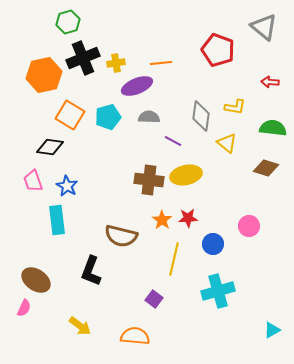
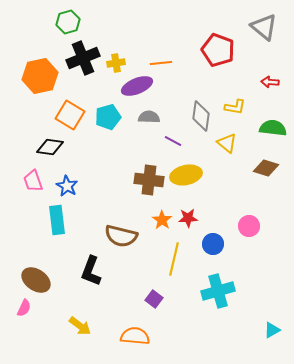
orange hexagon: moved 4 px left, 1 px down
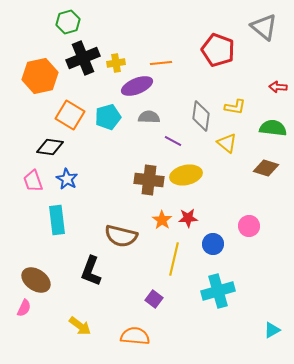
red arrow: moved 8 px right, 5 px down
blue star: moved 7 px up
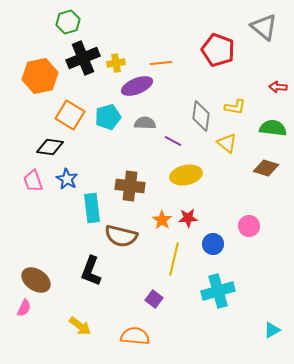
gray semicircle: moved 4 px left, 6 px down
brown cross: moved 19 px left, 6 px down
cyan rectangle: moved 35 px right, 12 px up
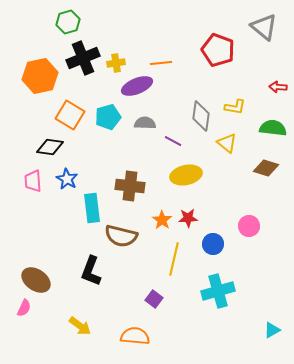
pink trapezoid: rotated 15 degrees clockwise
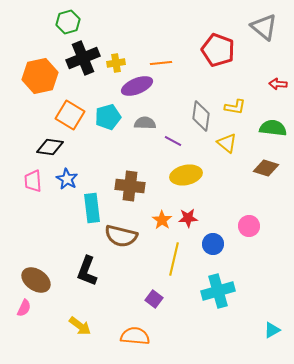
red arrow: moved 3 px up
black L-shape: moved 4 px left
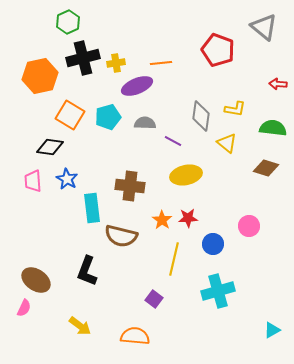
green hexagon: rotated 10 degrees counterclockwise
black cross: rotated 8 degrees clockwise
yellow L-shape: moved 2 px down
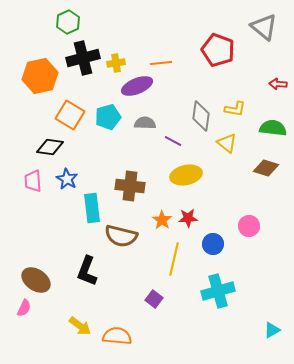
orange semicircle: moved 18 px left
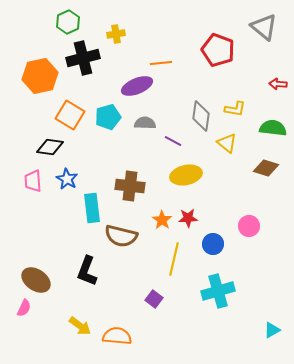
yellow cross: moved 29 px up
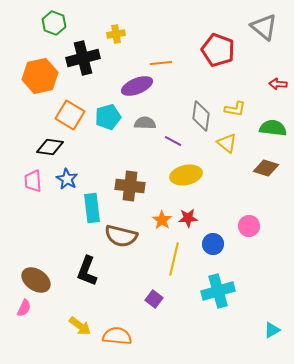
green hexagon: moved 14 px left, 1 px down; rotated 15 degrees counterclockwise
